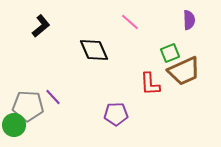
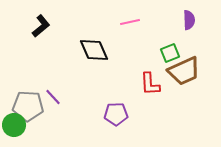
pink line: rotated 54 degrees counterclockwise
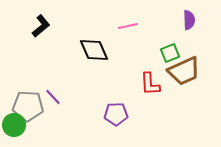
pink line: moved 2 px left, 4 px down
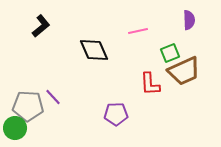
pink line: moved 10 px right, 5 px down
green circle: moved 1 px right, 3 px down
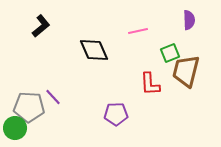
brown trapezoid: moved 2 px right; rotated 128 degrees clockwise
gray pentagon: moved 1 px right, 1 px down
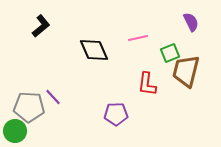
purple semicircle: moved 2 px right, 2 px down; rotated 24 degrees counterclockwise
pink line: moved 7 px down
red L-shape: moved 3 px left; rotated 10 degrees clockwise
green circle: moved 3 px down
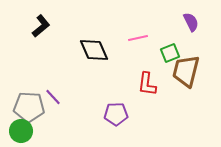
green circle: moved 6 px right
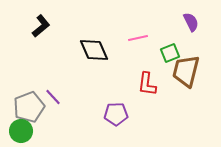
gray pentagon: rotated 24 degrees counterclockwise
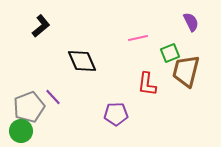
black diamond: moved 12 px left, 11 px down
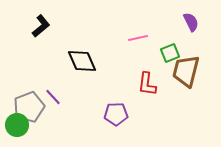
green circle: moved 4 px left, 6 px up
